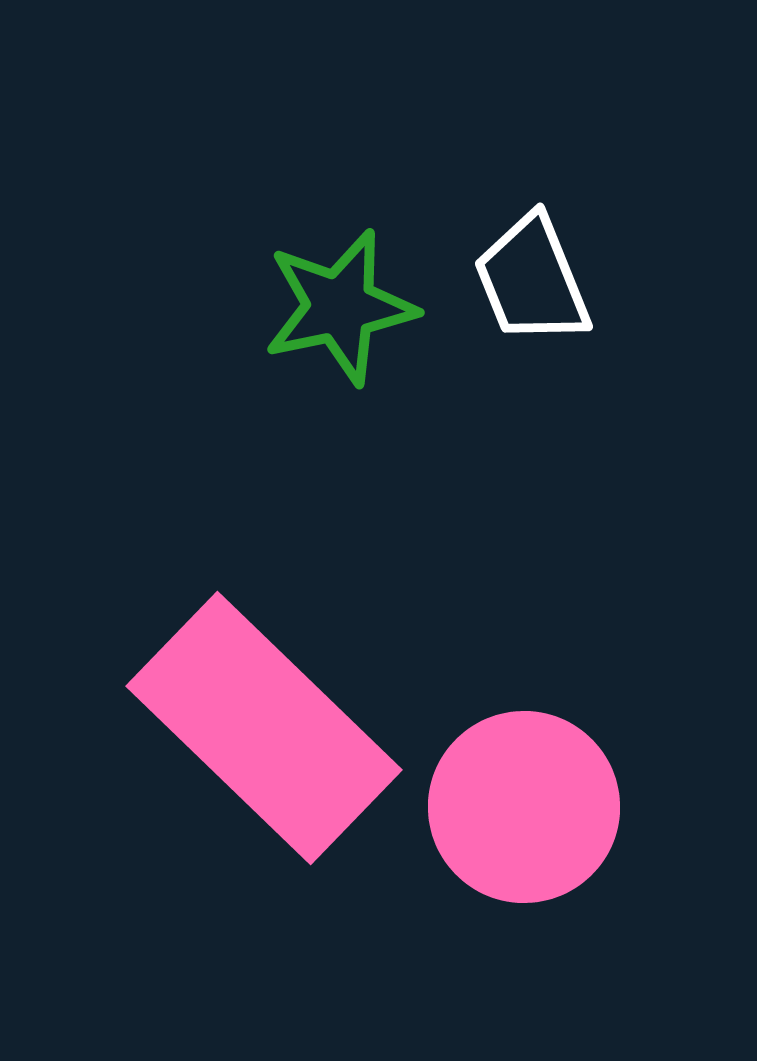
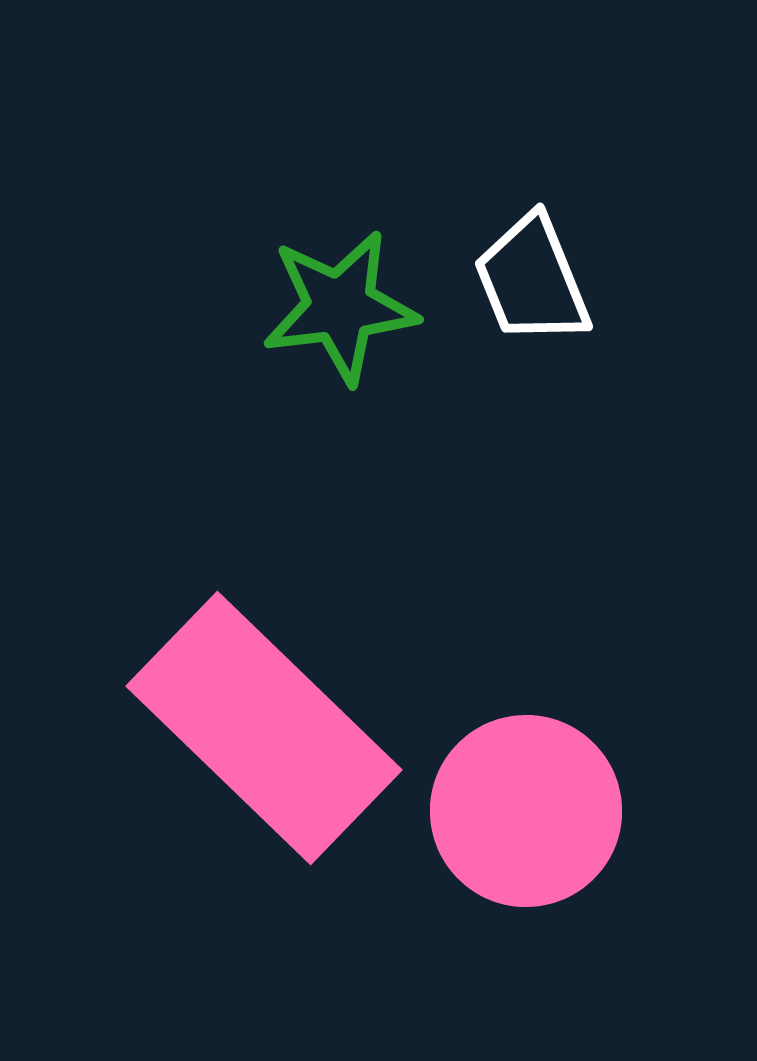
green star: rotated 5 degrees clockwise
pink circle: moved 2 px right, 4 px down
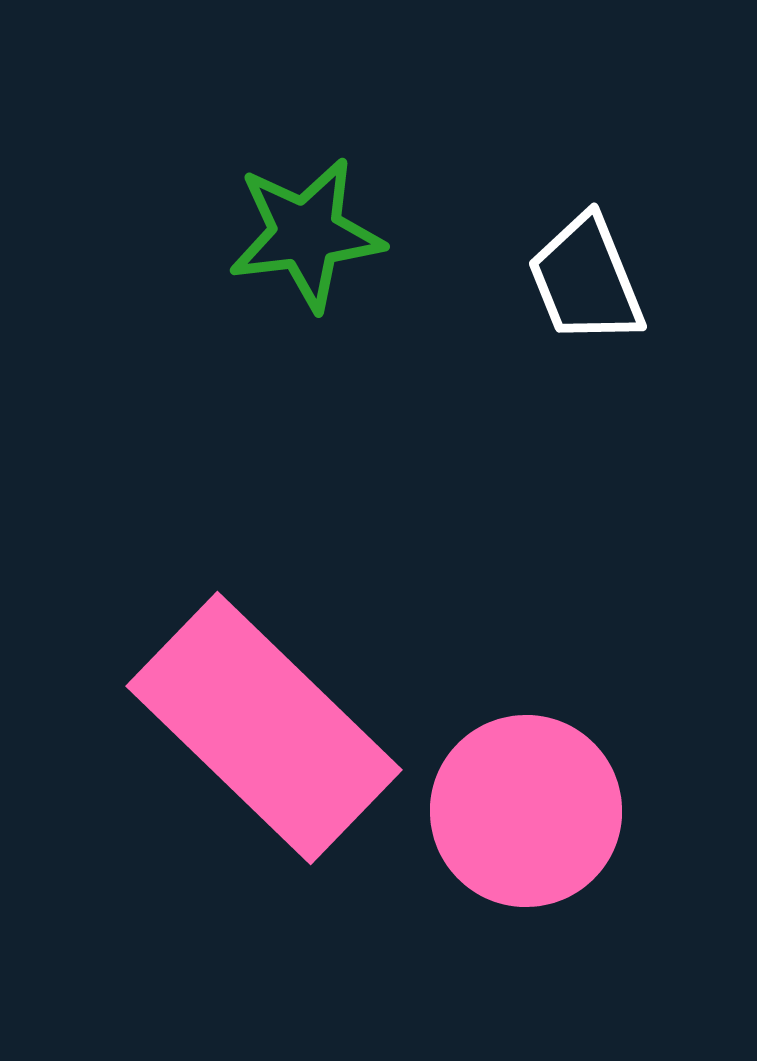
white trapezoid: moved 54 px right
green star: moved 34 px left, 73 px up
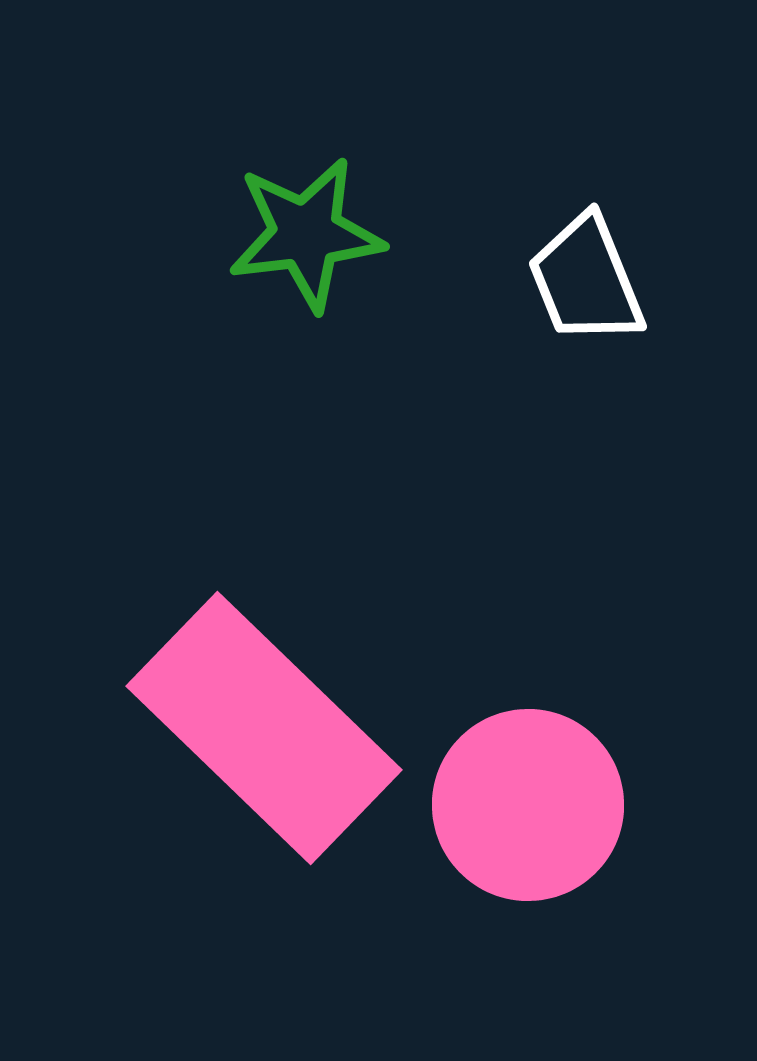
pink circle: moved 2 px right, 6 px up
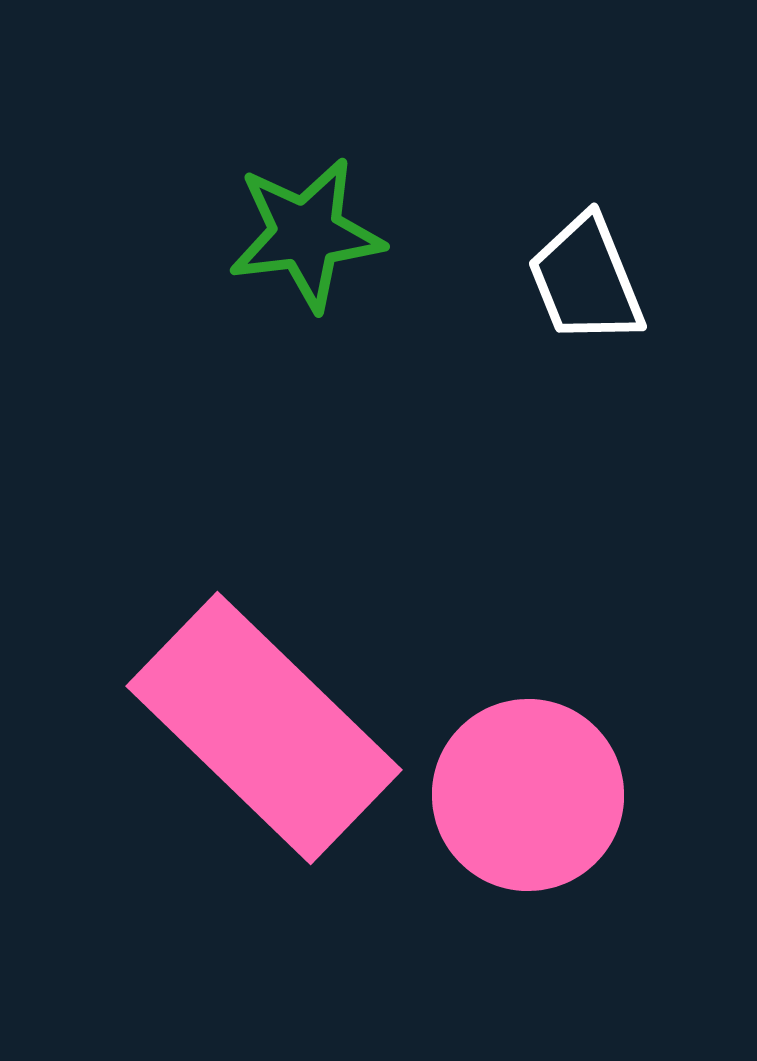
pink circle: moved 10 px up
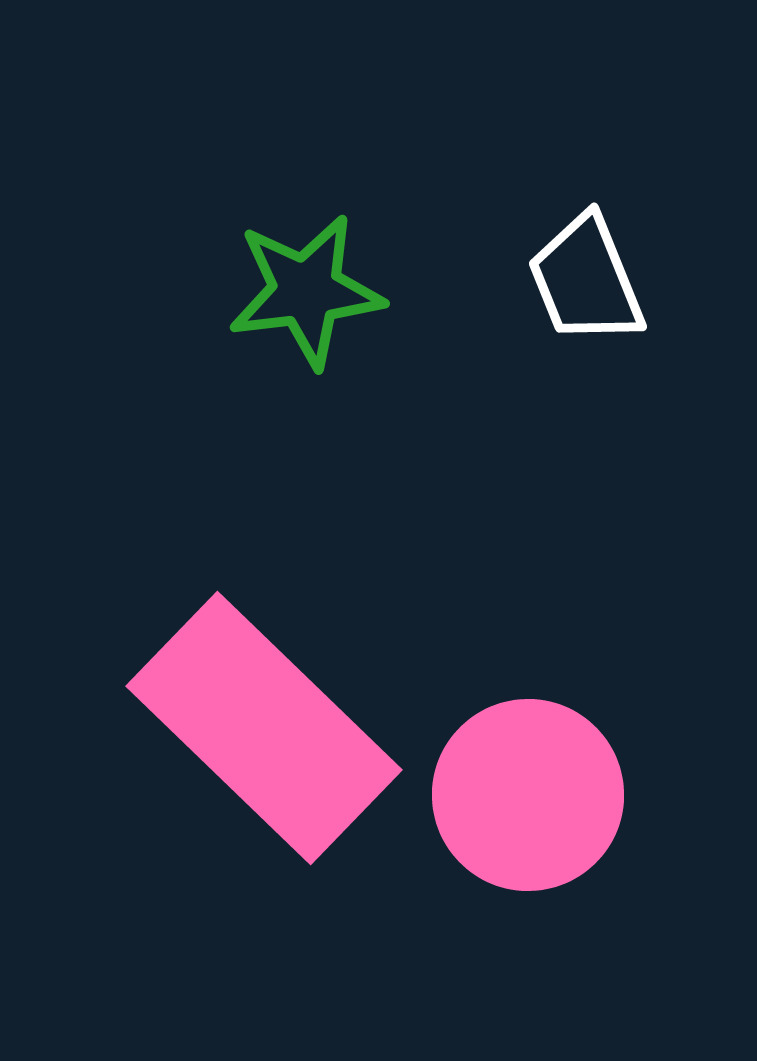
green star: moved 57 px down
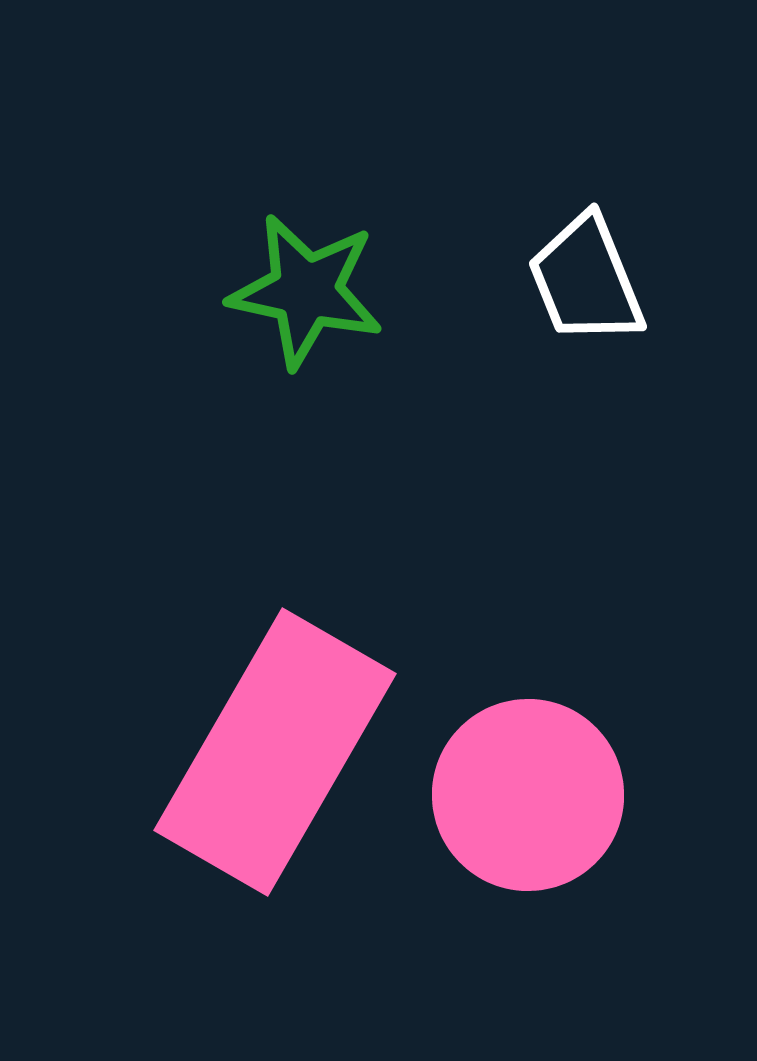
green star: rotated 19 degrees clockwise
pink rectangle: moved 11 px right, 24 px down; rotated 76 degrees clockwise
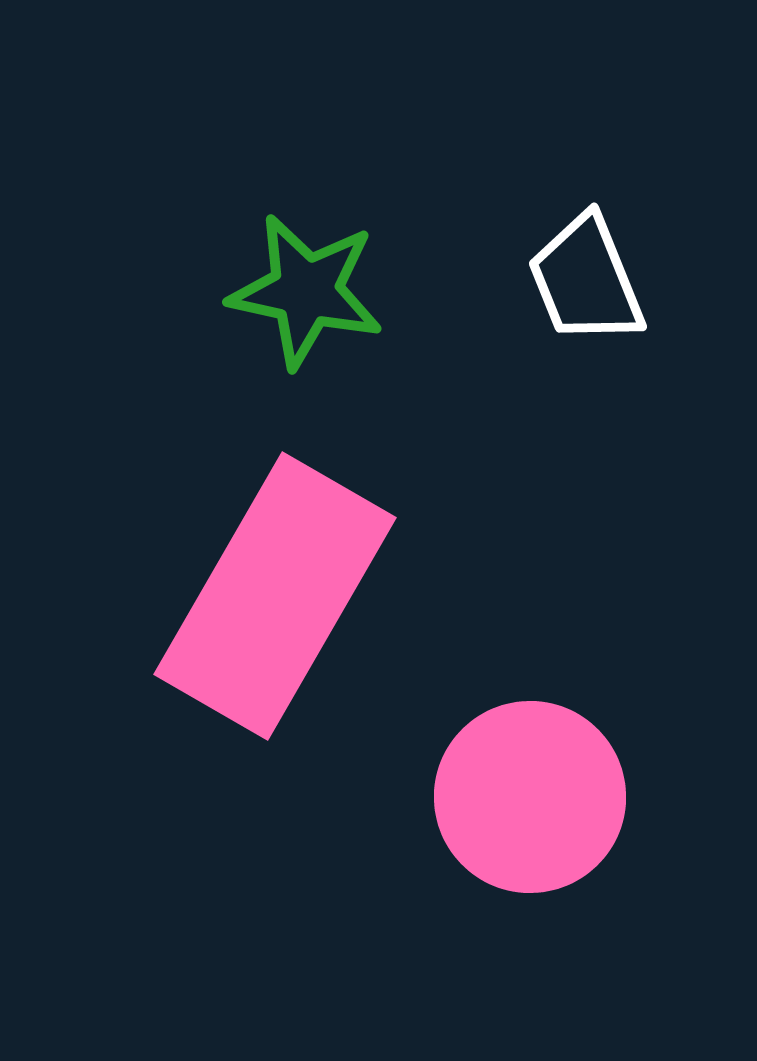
pink rectangle: moved 156 px up
pink circle: moved 2 px right, 2 px down
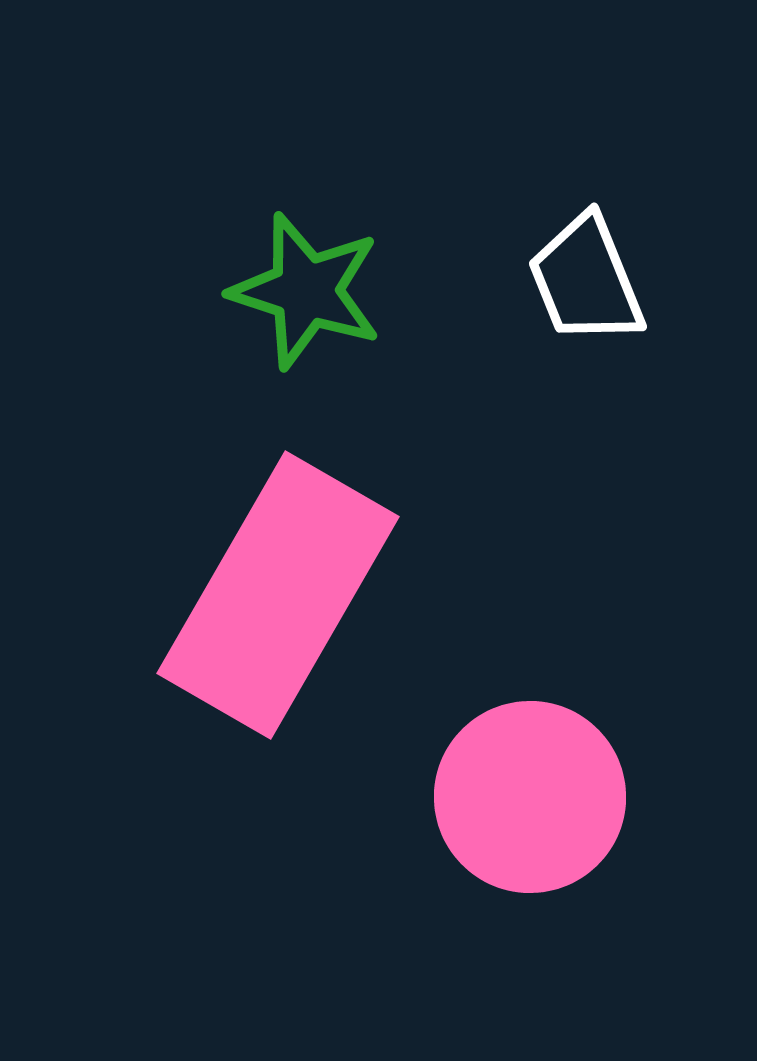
green star: rotated 6 degrees clockwise
pink rectangle: moved 3 px right, 1 px up
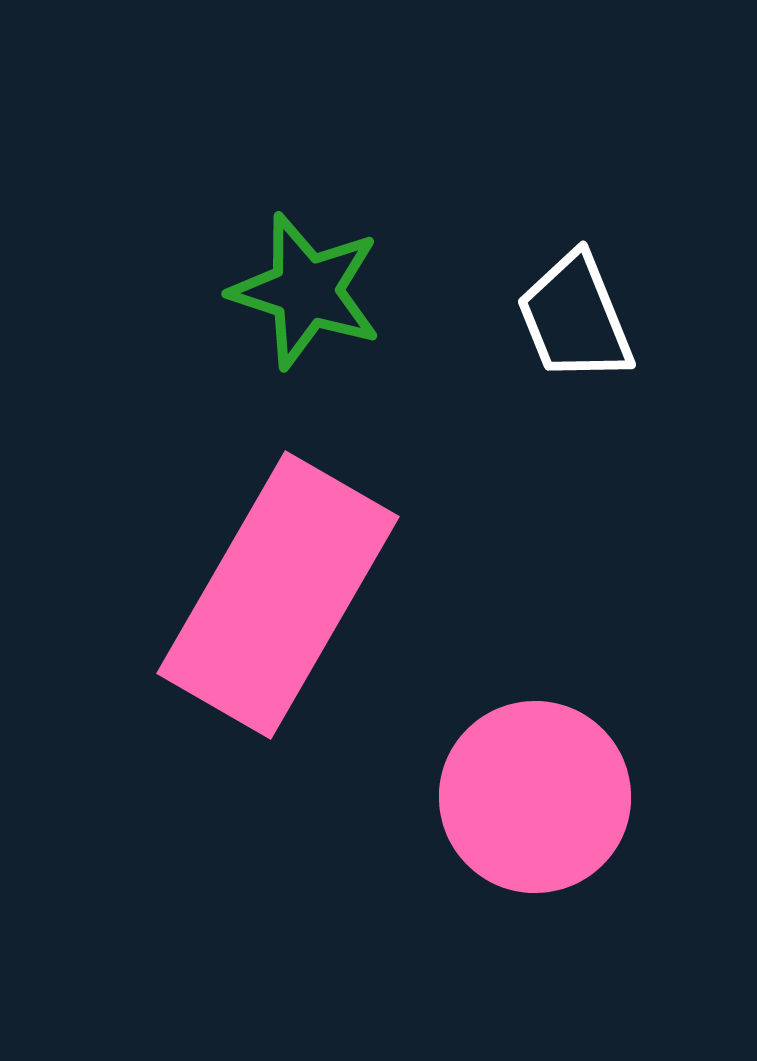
white trapezoid: moved 11 px left, 38 px down
pink circle: moved 5 px right
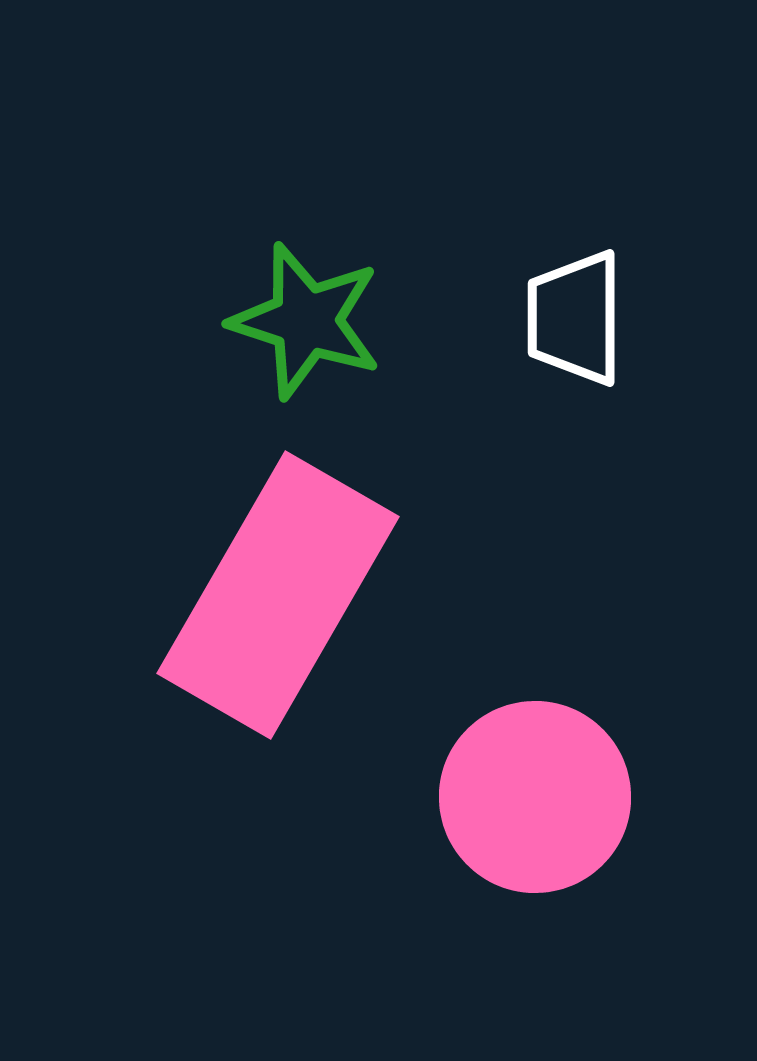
green star: moved 30 px down
white trapezoid: rotated 22 degrees clockwise
